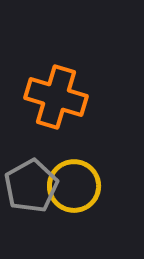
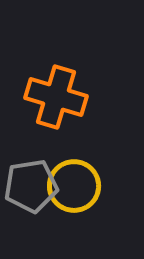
gray pentagon: rotated 20 degrees clockwise
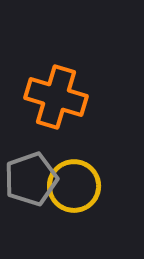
gray pentagon: moved 7 px up; rotated 10 degrees counterclockwise
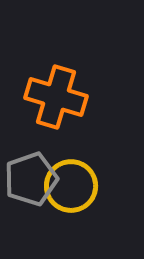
yellow circle: moved 3 px left
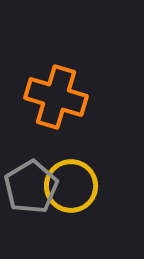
gray pentagon: moved 8 px down; rotated 12 degrees counterclockwise
